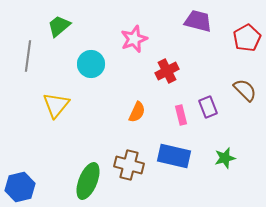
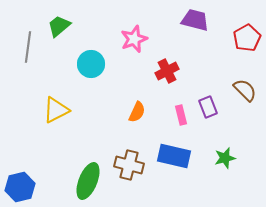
purple trapezoid: moved 3 px left, 1 px up
gray line: moved 9 px up
yellow triangle: moved 5 px down; rotated 24 degrees clockwise
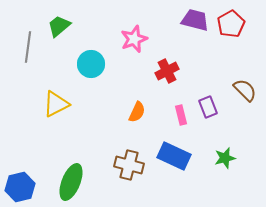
red pentagon: moved 16 px left, 14 px up
yellow triangle: moved 6 px up
blue rectangle: rotated 12 degrees clockwise
green ellipse: moved 17 px left, 1 px down
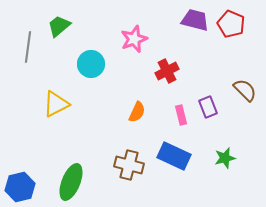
red pentagon: rotated 20 degrees counterclockwise
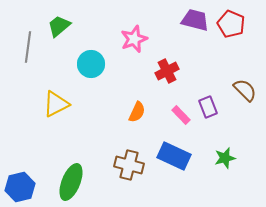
pink rectangle: rotated 30 degrees counterclockwise
